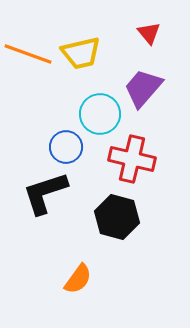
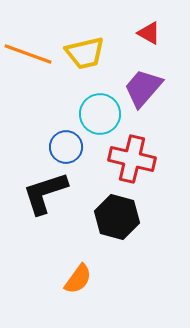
red triangle: rotated 20 degrees counterclockwise
yellow trapezoid: moved 4 px right
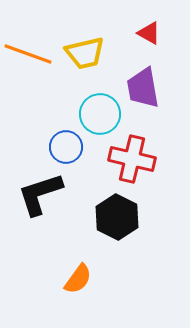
purple trapezoid: rotated 51 degrees counterclockwise
black L-shape: moved 5 px left, 1 px down
black hexagon: rotated 12 degrees clockwise
